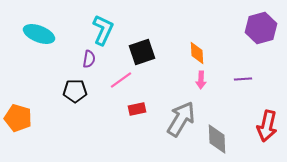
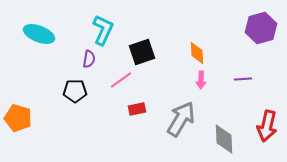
gray diamond: moved 7 px right
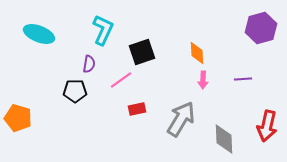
purple semicircle: moved 5 px down
pink arrow: moved 2 px right
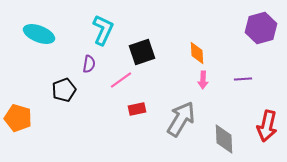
black pentagon: moved 11 px left, 1 px up; rotated 20 degrees counterclockwise
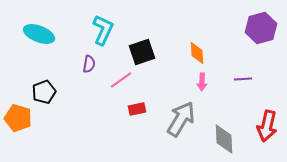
pink arrow: moved 1 px left, 2 px down
black pentagon: moved 20 px left, 2 px down
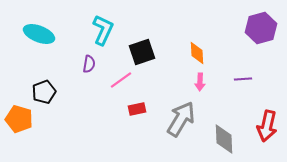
pink arrow: moved 2 px left
orange pentagon: moved 1 px right, 1 px down
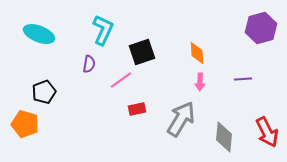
orange pentagon: moved 6 px right, 5 px down
red arrow: moved 6 px down; rotated 40 degrees counterclockwise
gray diamond: moved 2 px up; rotated 8 degrees clockwise
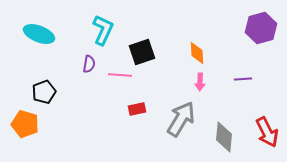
pink line: moved 1 px left, 5 px up; rotated 40 degrees clockwise
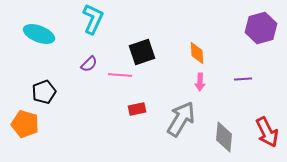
cyan L-shape: moved 10 px left, 11 px up
purple semicircle: rotated 36 degrees clockwise
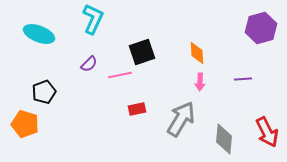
pink line: rotated 15 degrees counterclockwise
gray diamond: moved 2 px down
